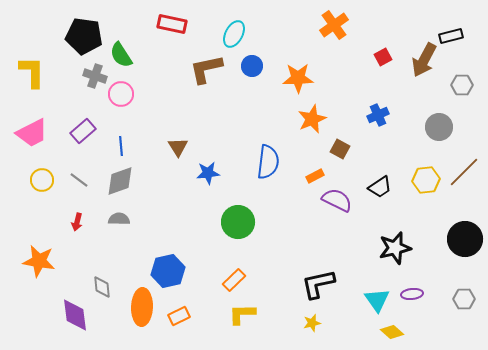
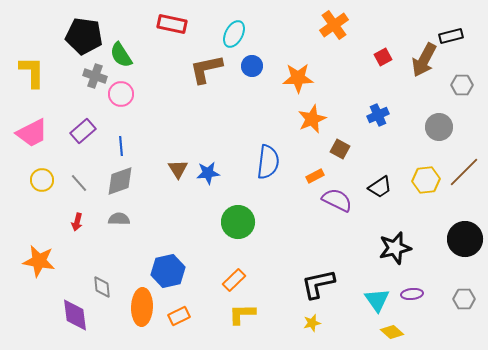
brown triangle at (178, 147): moved 22 px down
gray line at (79, 180): moved 3 px down; rotated 12 degrees clockwise
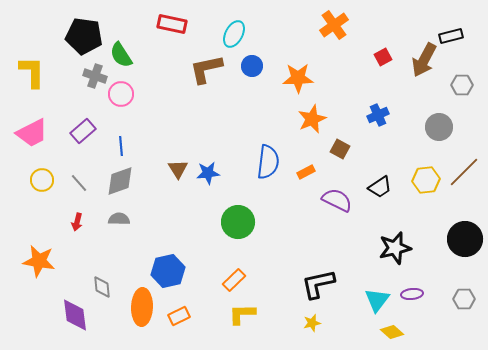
orange rectangle at (315, 176): moved 9 px left, 4 px up
cyan triangle at (377, 300): rotated 12 degrees clockwise
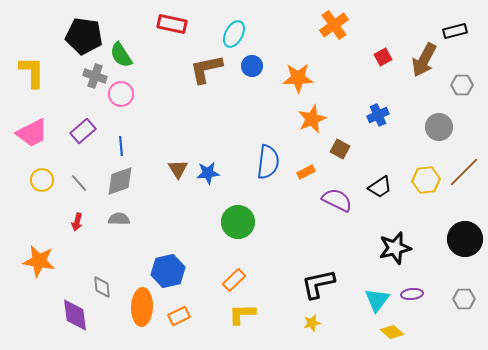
black rectangle at (451, 36): moved 4 px right, 5 px up
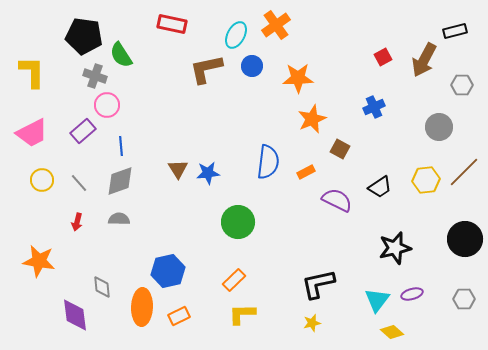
orange cross at (334, 25): moved 58 px left
cyan ellipse at (234, 34): moved 2 px right, 1 px down
pink circle at (121, 94): moved 14 px left, 11 px down
blue cross at (378, 115): moved 4 px left, 8 px up
purple ellipse at (412, 294): rotated 10 degrees counterclockwise
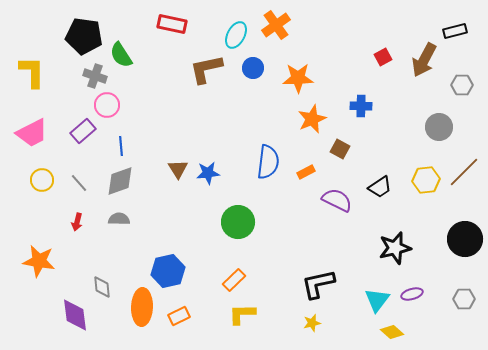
blue circle at (252, 66): moved 1 px right, 2 px down
blue cross at (374, 107): moved 13 px left, 1 px up; rotated 25 degrees clockwise
